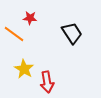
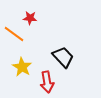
black trapezoid: moved 9 px left, 24 px down; rotated 10 degrees counterclockwise
yellow star: moved 2 px left, 2 px up
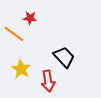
black trapezoid: moved 1 px right
yellow star: moved 1 px left, 2 px down
red arrow: moved 1 px right, 1 px up
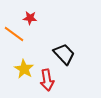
black trapezoid: moved 3 px up
yellow star: moved 3 px right
red arrow: moved 1 px left, 1 px up
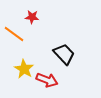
red star: moved 2 px right, 1 px up
red arrow: rotated 60 degrees counterclockwise
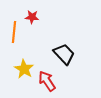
orange line: moved 2 px up; rotated 60 degrees clockwise
red arrow: moved 1 px down; rotated 145 degrees counterclockwise
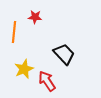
red star: moved 3 px right
yellow star: rotated 18 degrees clockwise
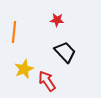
red star: moved 22 px right, 3 px down
black trapezoid: moved 1 px right, 2 px up
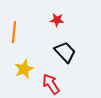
red arrow: moved 4 px right, 3 px down
